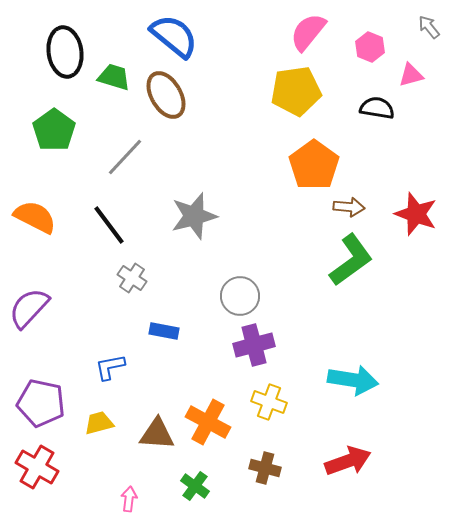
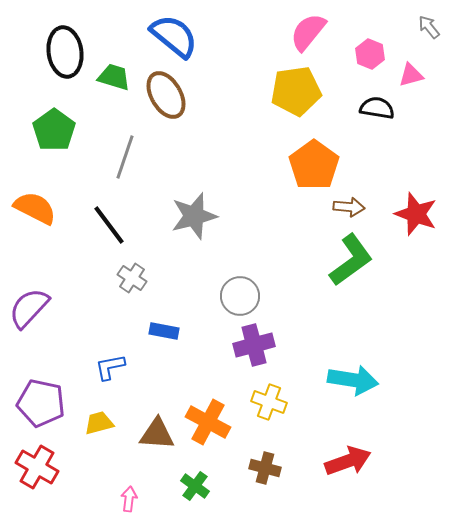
pink hexagon: moved 7 px down
gray line: rotated 24 degrees counterclockwise
orange semicircle: moved 9 px up
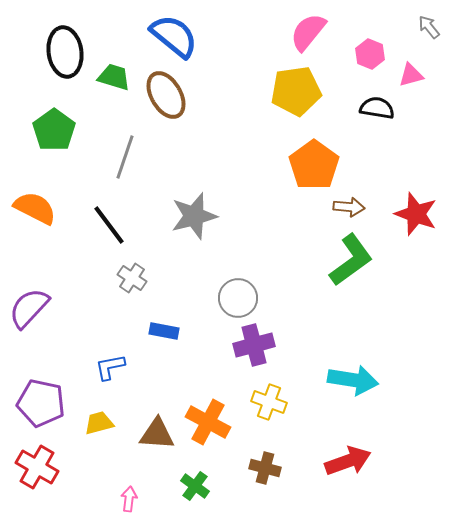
gray circle: moved 2 px left, 2 px down
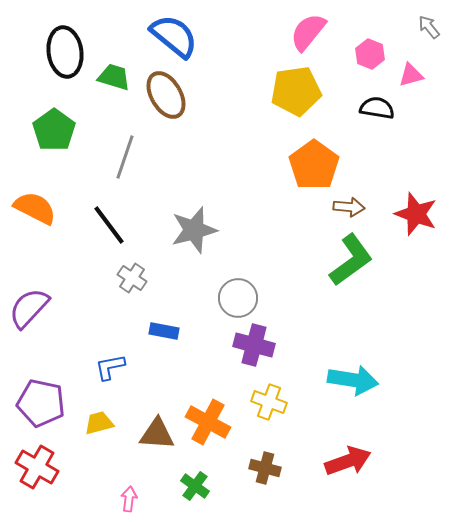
gray star: moved 14 px down
purple cross: rotated 30 degrees clockwise
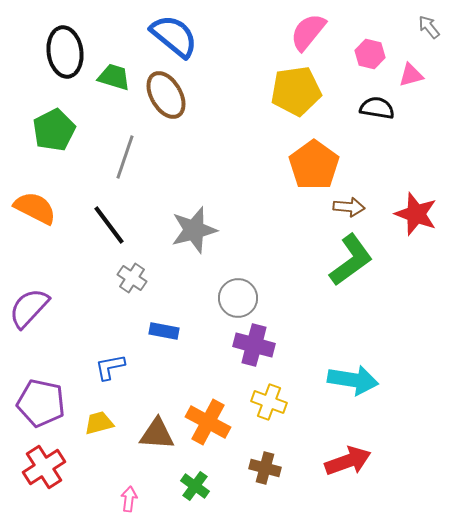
pink hexagon: rotated 8 degrees counterclockwise
green pentagon: rotated 9 degrees clockwise
red cross: moved 7 px right; rotated 27 degrees clockwise
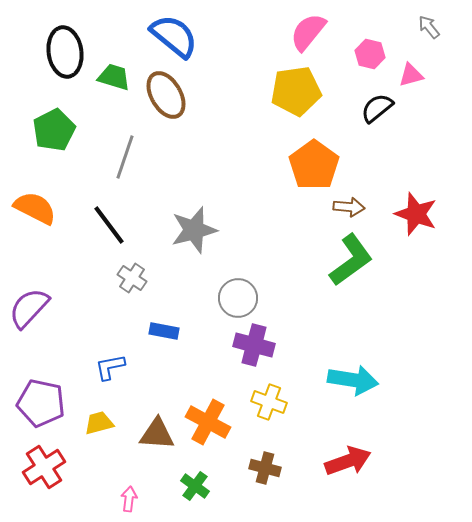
black semicircle: rotated 48 degrees counterclockwise
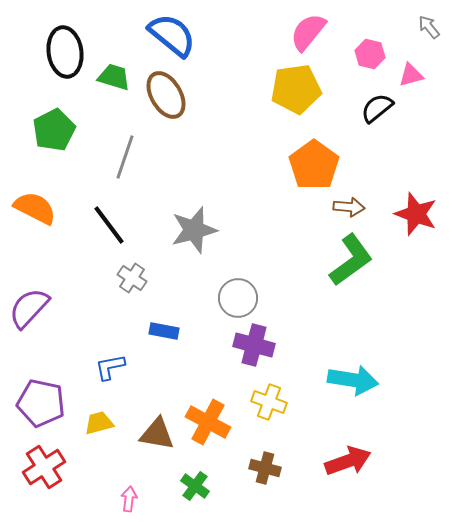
blue semicircle: moved 2 px left, 1 px up
yellow pentagon: moved 2 px up
brown triangle: rotated 6 degrees clockwise
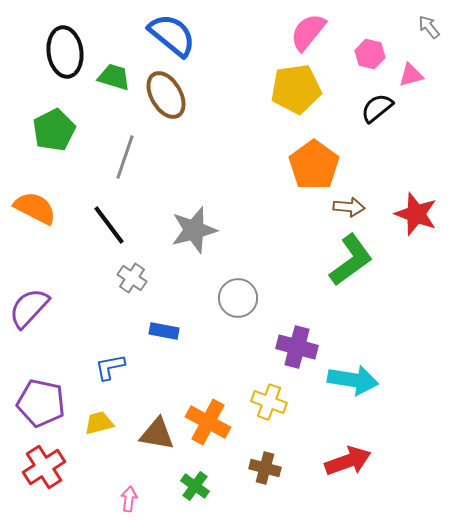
purple cross: moved 43 px right, 2 px down
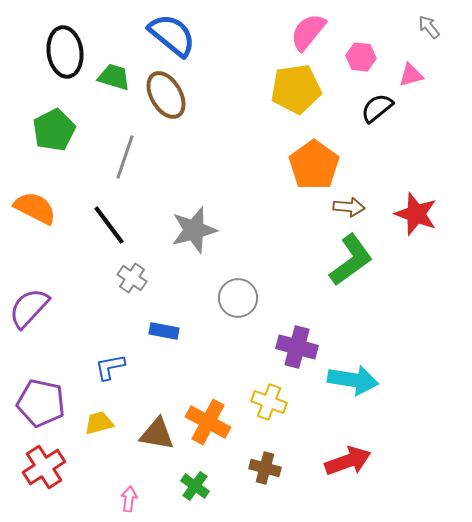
pink hexagon: moved 9 px left, 3 px down; rotated 8 degrees counterclockwise
